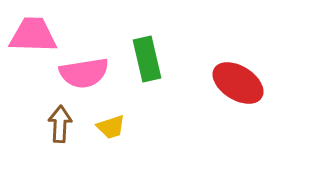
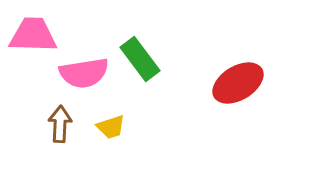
green rectangle: moved 7 px left; rotated 24 degrees counterclockwise
red ellipse: rotated 63 degrees counterclockwise
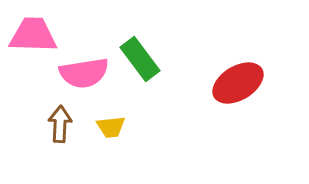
yellow trapezoid: rotated 12 degrees clockwise
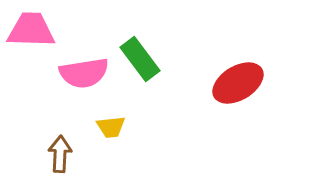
pink trapezoid: moved 2 px left, 5 px up
brown arrow: moved 30 px down
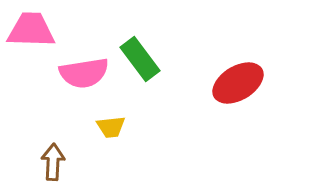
brown arrow: moved 7 px left, 8 px down
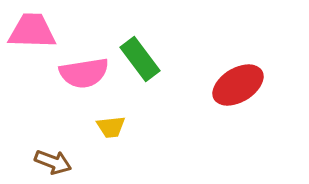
pink trapezoid: moved 1 px right, 1 px down
red ellipse: moved 2 px down
brown arrow: rotated 108 degrees clockwise
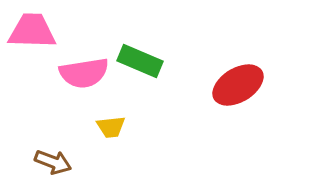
green rectangle: moved 2 px down; rotated 30 degrees counterclockwise
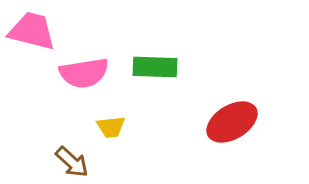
pink trapezoid: rotated 12 degrees clockwise
green rectangle: moved 15 px right, 6 px down; rotated 21 degrees counterclockwise
red ellipse: moved 6 px left, 37 px down
brown arrow: moved 19 px right; rotated 21 degrees clockwise
